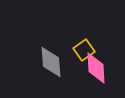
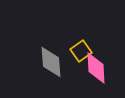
yellow square: moved 3 px left, 1 px down
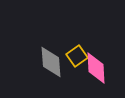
yellow square: moved 4 px left, 5 px down
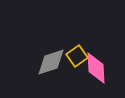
gray diamond: rotated 76 degrees clockwise
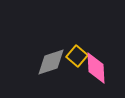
yellow square: rotated 15 degrees counterclockwise
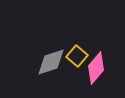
pink diamond: rotated 44 degrees clockwise
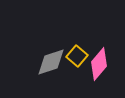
pink diamond: moved 3 px right, 4 px up
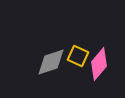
yellow square: moved 1 px right; rotated 15 degrees counterclockwise
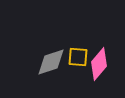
yellow square: moved 1 px down; rotated 20 degrees counterclockwise
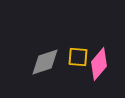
gray diamond: moved 6 px left
